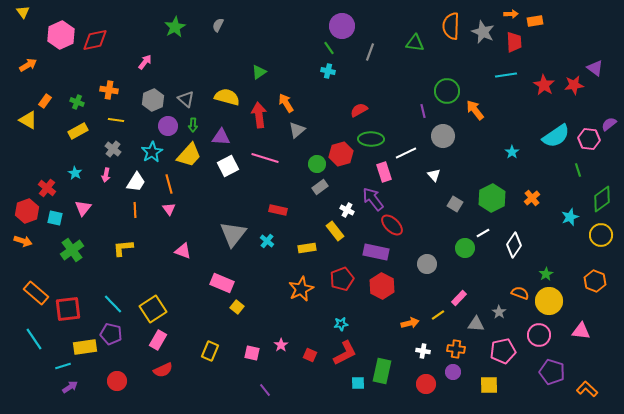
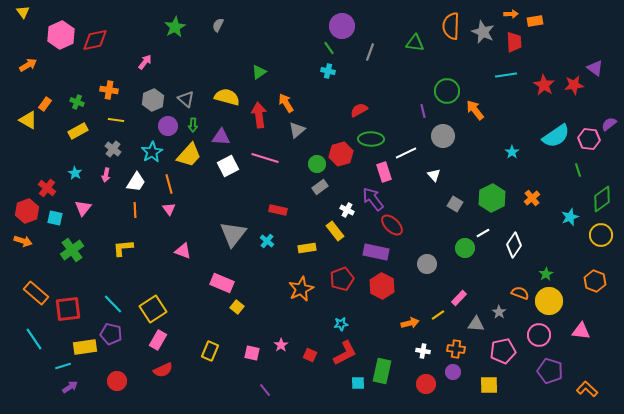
orange rectangle at (45, 101): moved 3 px down
purple pentagon at (552, 372): moved 2 px left, 1 px up
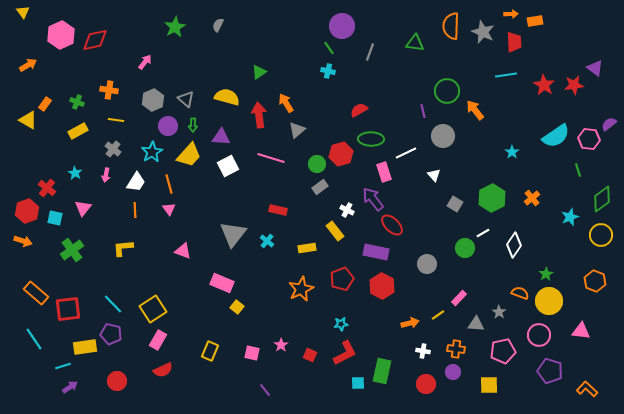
pink line at (265, 158): moved 6 px right
